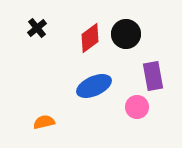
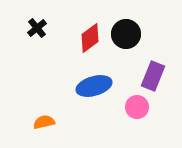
purple rectangle: rotated 32 degrees clockwise
blue ellipse: rotated 8 degrees clockwise
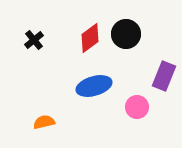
black cross: moved 3 px left, 12 px down
purple rectangle: moved 11 px right
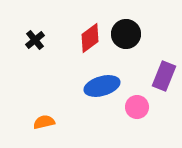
black cross: moved 1 px right
blue ellipse: moved 8 px right
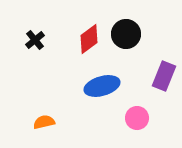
red diamond: moved 1 px left, 1 px down
pink circle: moved 11 px down
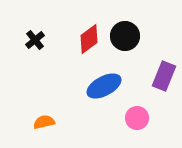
black circle: moved 1 px left, 2 px down
blue ellipse: moved 2 px right; rotated 12 degrees counterclockwise
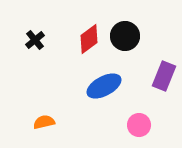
pink circle: moved 2 px right, 7 px down
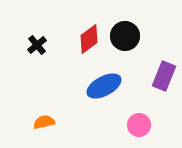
black cross: moved 2 px right, 5 px down
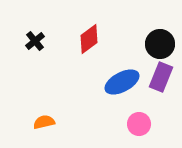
black circle: moved 35 px right, 8 px down
black cross: moved 2 px left, 4 px up
purple rectangle: moved 3 px left, 1 px down
blue ellipse: moved 18 px right, 4 px up
pink circle: moved 1 px up
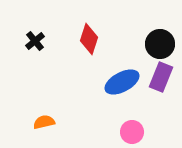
red diamond: rotated 36 degrees counterclockwise
pink circle: moved 7 px left, 8 px down
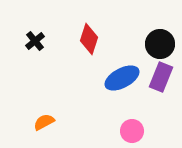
blue ellipse: moved 4 px up
orange semicircle: rotated 15 degrees counterclockwise
pink circle: moved 1 px up
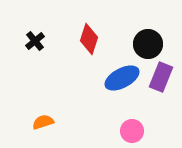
black circle: moved 12 px left
orange semicircle: moved 1 px left; rotated 10 degrees clockwise
